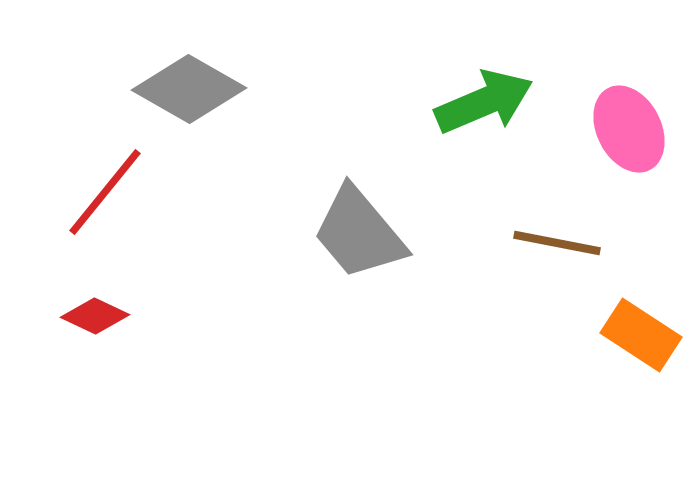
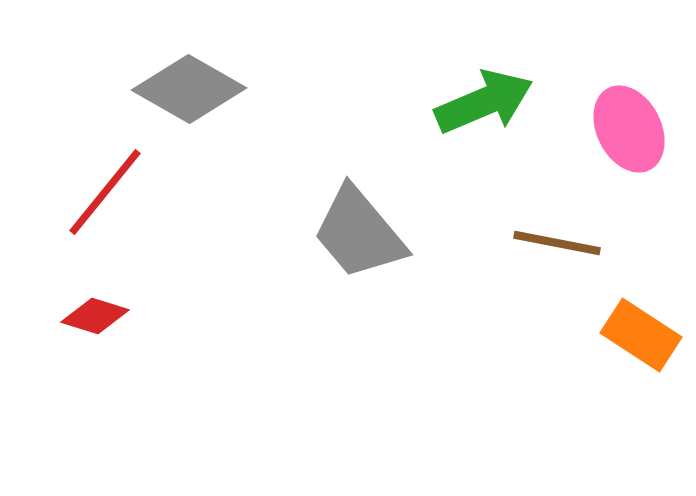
red diamond: rotated 8 degrees counterclockwise
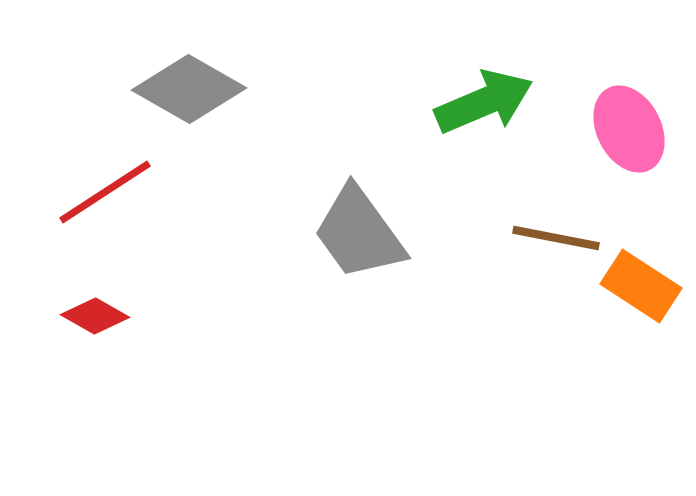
red line: rotated 18 degrees clockwise
gray trapezoid: rotated 4 degrees clockwise
brown line: moved 1 px left, 5 px up
red diamond: rotated 12 degrees clockwise
orange rectangle: moved 49 px up
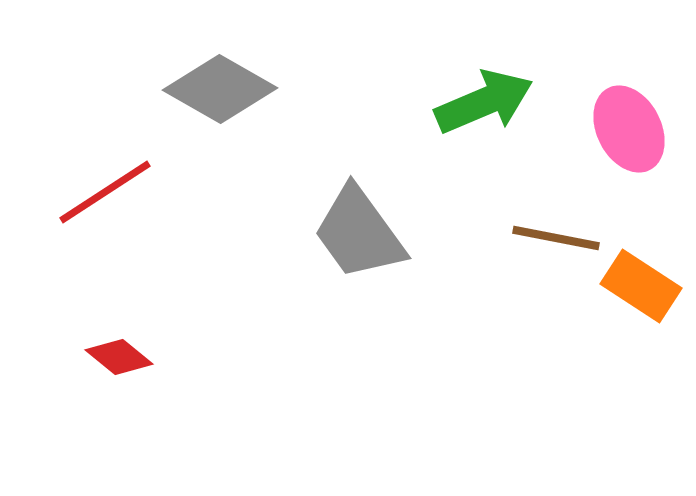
gray diamond: moved 31 px right
red diamond: moved 24 px right, 41 px down; rotated 10 degrees clockwise
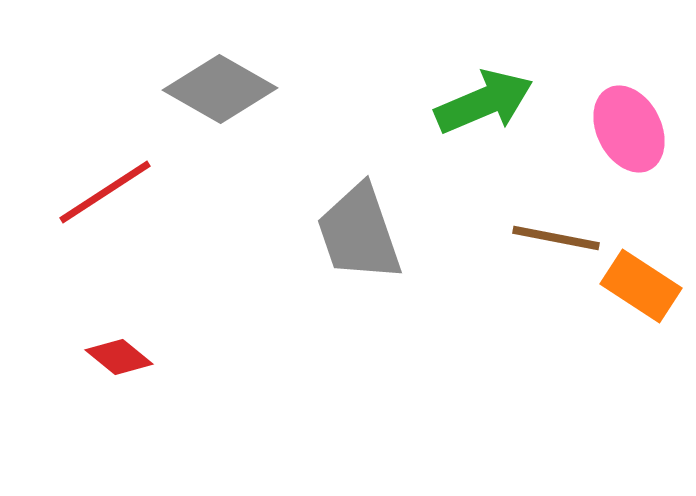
gray trapezoid: rotated 17 degrees clockwise
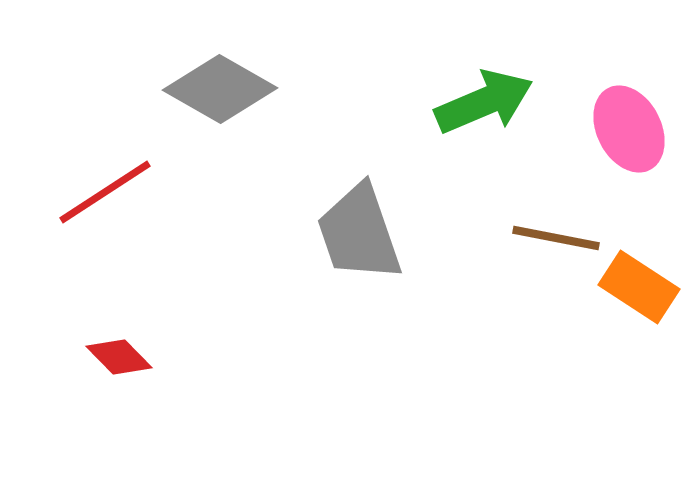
orange rectangle: moved 2 px left, 1 px down
red diamond: rotated 6 degrees clockwise
